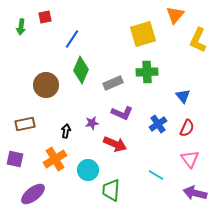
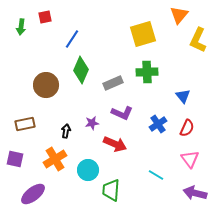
orange triangle: moved 4 px right
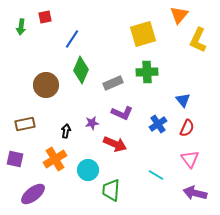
blue triangle: moved 4 px down
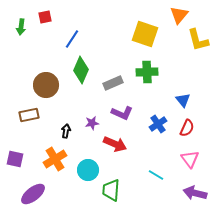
yellow square: moved 2 px right; rotated 36 degrees clockwise
yellow L-shape: rotated 40 degrees counterclockwise
brown rectangle: moved 4 px right, 9 px up
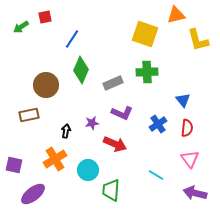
orange triangle: moved 3 px left; rotated 36 degrees clockwise
green arrow: rotated 49 degrees clockwise
red semicircle: rotated 18 degrees counterclockwise
purple square: moved 1 px left, 6 px down
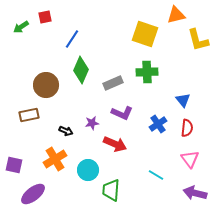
black arrow: rotated 104 degrees clockwise
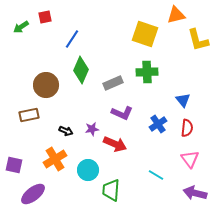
purple star: moved 6 px down
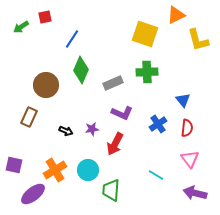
orange triangle: rotated 12 degrees counterclockwise
brown rectangle: moved 2 px down; rotated 54 degrees counterclockwise
red arrow: rotated 95 degrees clockwise
orange cross: moved 11 px down
